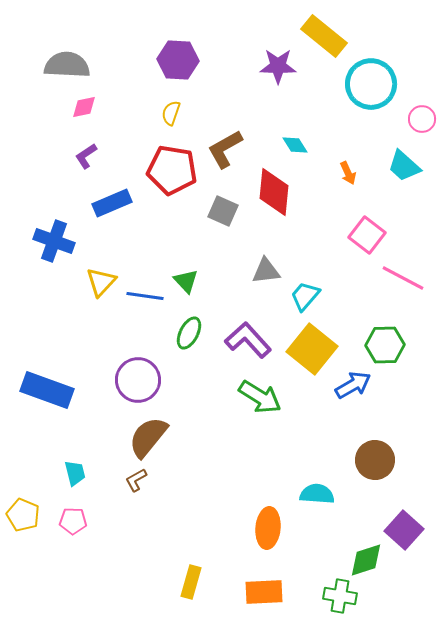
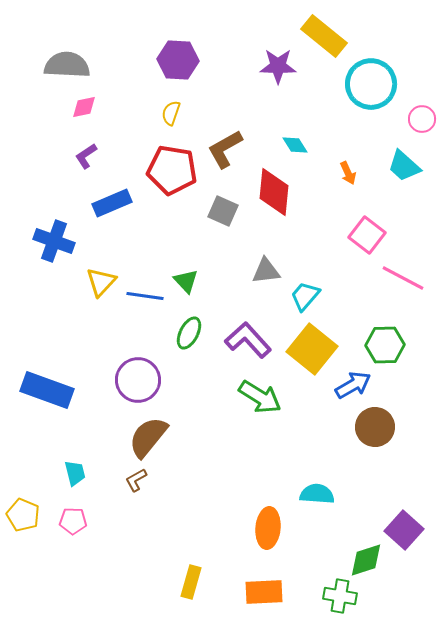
brown circle at (375, 460): moved 33 px up
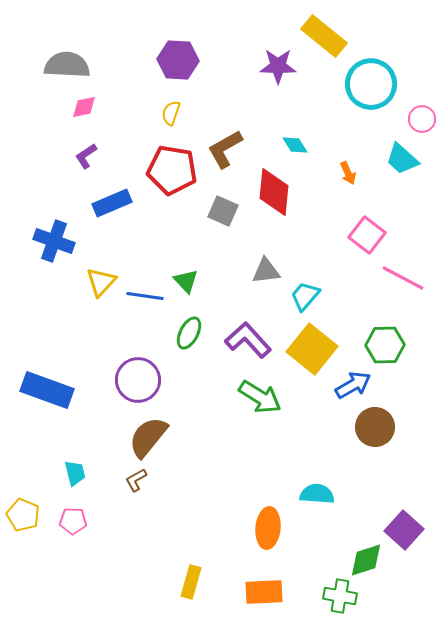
cyan trapezoid at (404, 166): moved 2 px left, 7 px up
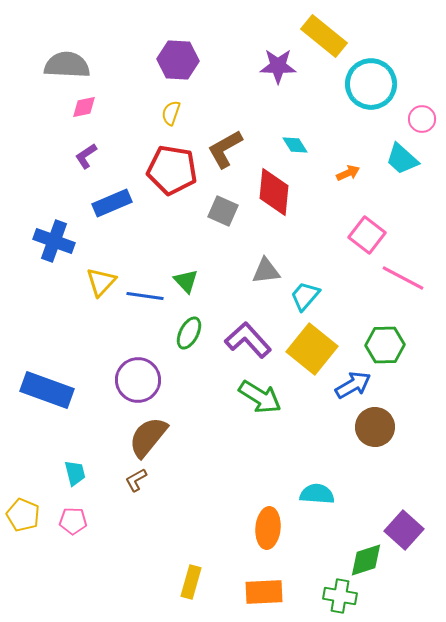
orange arrow at (348, 173): rotated 90 degrees counterclockwise
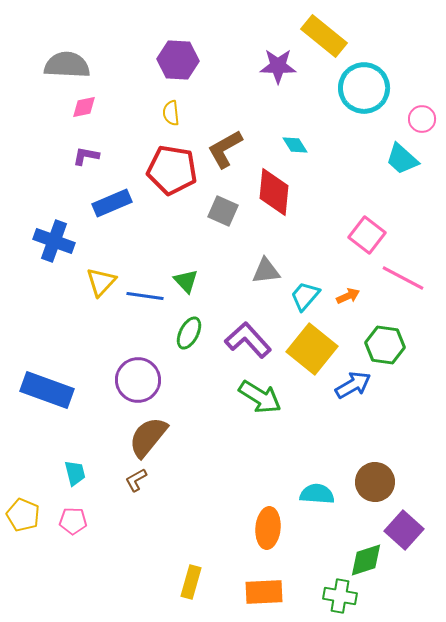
cyan circle at (371, 84): moved 7 px left, 4 px down
yellow semicircle at (171, 113): rotated 25 degrees counterclockwise
purple L-shape at (86, 156): rotated 44 degrees clockwise
orange arrow at (348, 173): moved 123 px down
green hexagon at (385, 345): rotated 9 degrees clockwise
brown circle at (375, 427): moved 55 px down
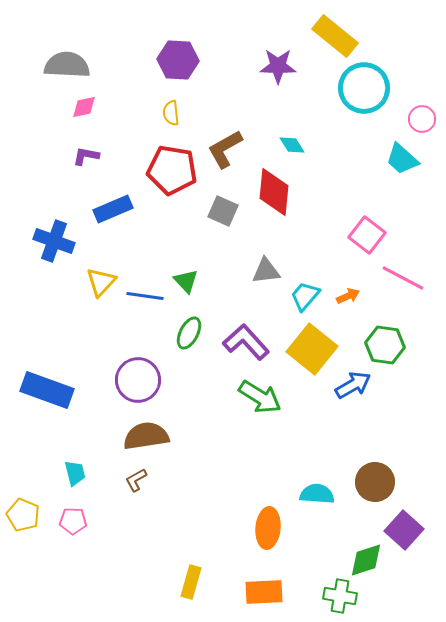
yellow rectangle at (324, 36): moved 11 px right
cyan diamond at (295, 145): moved 3 px left
blue rectangle at (112, 203): moved 1 px right, 6 px down
purple L-shape at (248, 340): moved 2 px left, 2 px down
brown semicircle at (148, 437): moved 2 px left, 1 px up; rotated 42 degrees clockwise
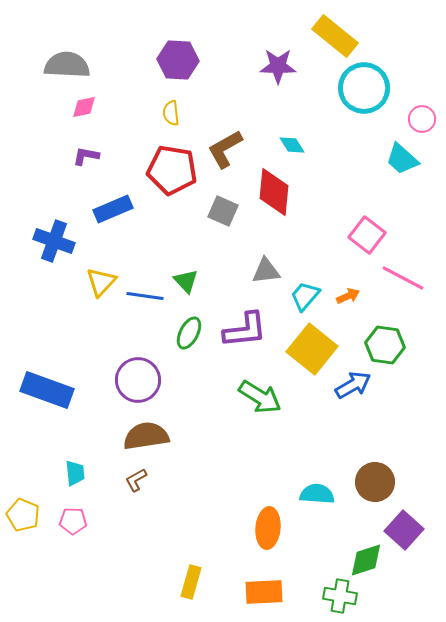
purple L-shape at (246, 342): moved 1 px left, 12 px up; rotated 126 degrees clockwise
cyan trapezoid at (75, 473): rotated 8 degrees clockwise
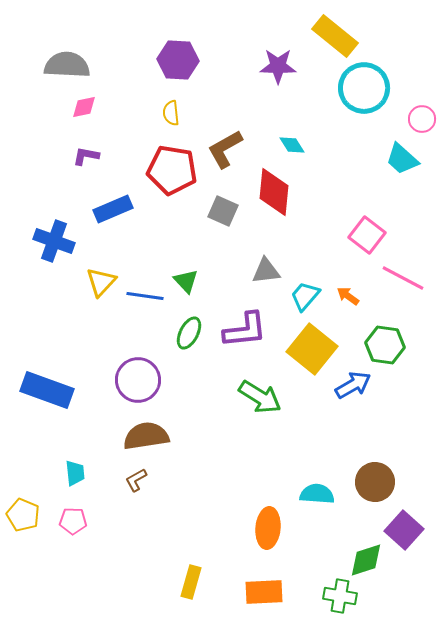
orange arrow at (348, 296): rotated 120 degrees counterclockwise
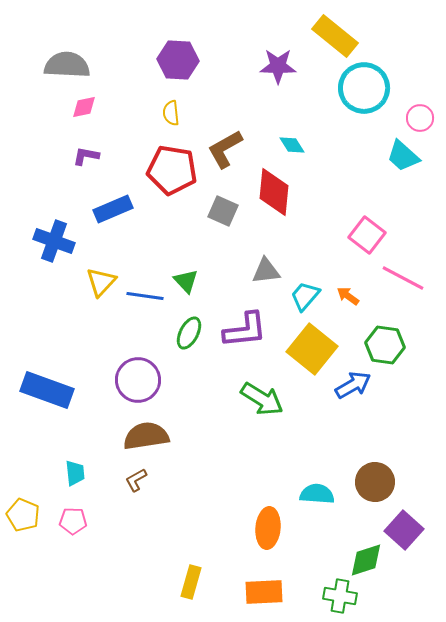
pink circle at (422, 119): moved 2 px left, 1 px up
cyan trapezoid at (402, 159): moved 1 px right, 3 px up
green arrow at (260, 397): moved 2 px right, 2 px down
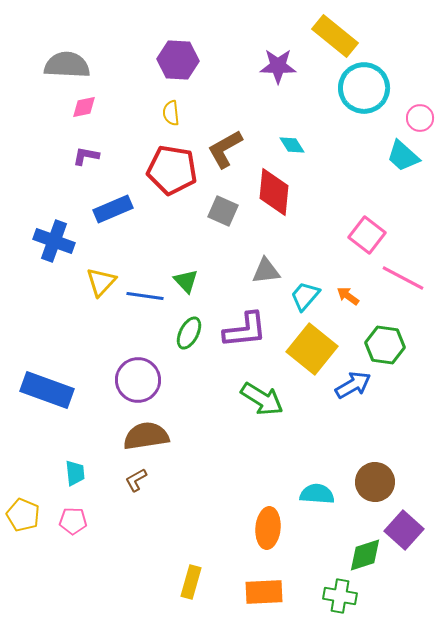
green diamond at (366, 560): moved 1 px left, 5 px up
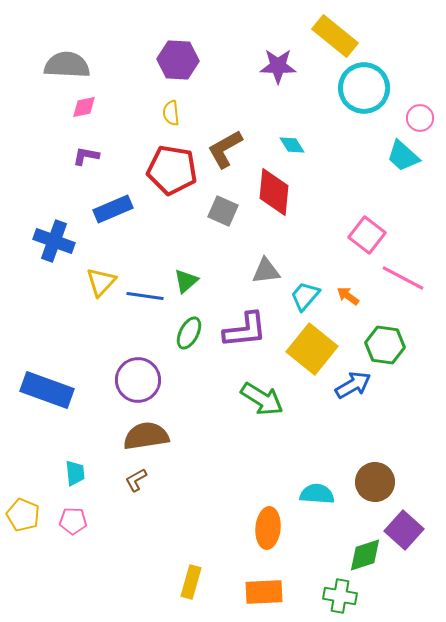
green triangle at (186, 281): rotated 32 degrees clockwise
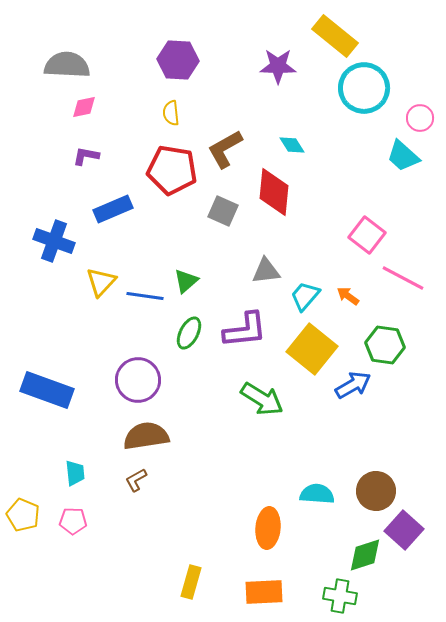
brown circle at (375, 482): moved 1 px right, 9 px down
